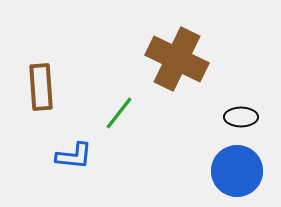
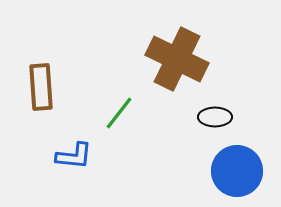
black ellipse: moved 26 px left
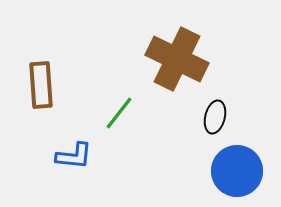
brown rectangle: moved 2 px up
black ellipse: rotated 76 degrees counterclockwise
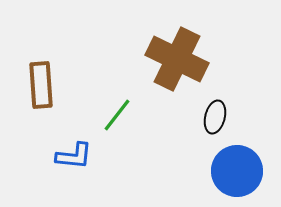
green line: moved 2 px left, 2 px down
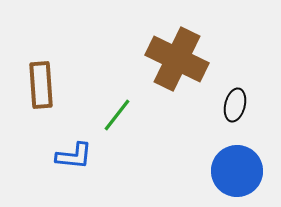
black ellipse: moved 20 px right, 12 px up
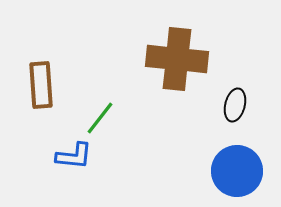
brown cross: rotated 20 degrees counterclockwise
green line: moved 17 px left, 3 px down
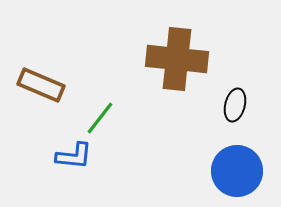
brown rectangle: rotated 63 degrees counterclockwise
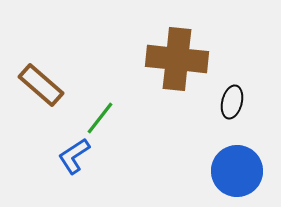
brown rectangle: rotated 18 degrees clockwise
black ellipse: moved 3 px left, 3 px up
blue L-shape: rotated 141 degrees clockwise
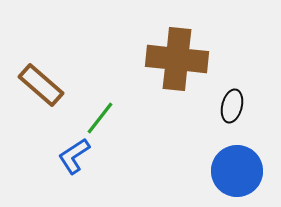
black ellipse: moved 4 px down
